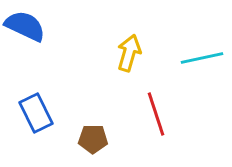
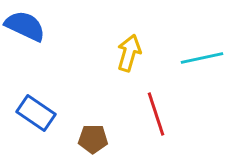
blue rectangle: rotated 30 degrees counterclockwise
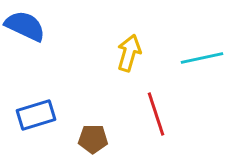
blue rectangle: moved 2 px down; rotated 51 degrees counterclockwise
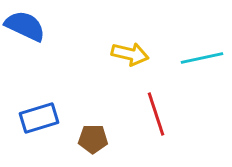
yellow arrow: moved 1 px right, 1 px down; rotated 87 degrees clockwise
blue rectangle: moved 3 px right, 3 px down
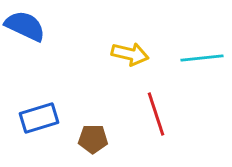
cyan line: rotated 6 degrees clockwise
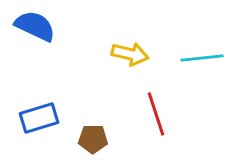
blue semicircle: moved 10 px right
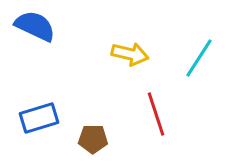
cyan line: moved 3 px left; rotated 51 degrees counterclockwise
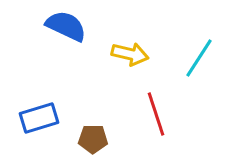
blue semicircle: moved 31 px right
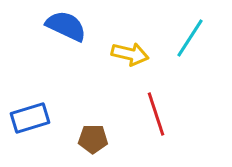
cyan line: moved 9 px left, 20 px up
blue rectangle: moved 9 px left
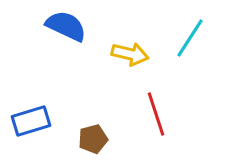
blue rectangle: moved 1 px right, 3 px down
brown pentagon: rotated 16 degrees counterclockwise
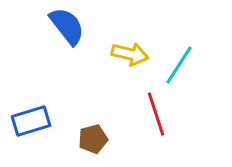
blue semicircle: moved 1 px right; rotated 27 degrees clockwise
cyan line: moved 11 px left, 27 px down
